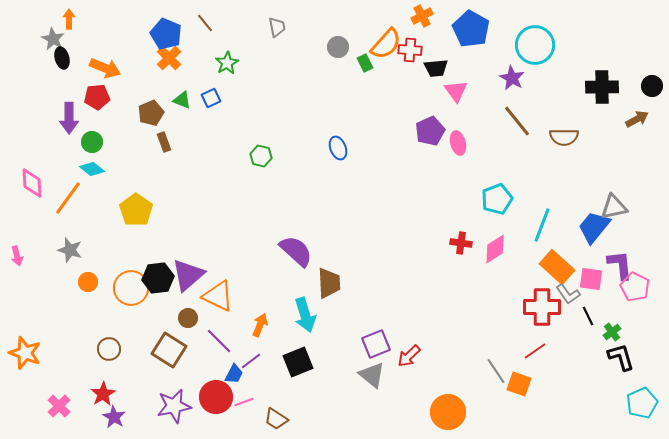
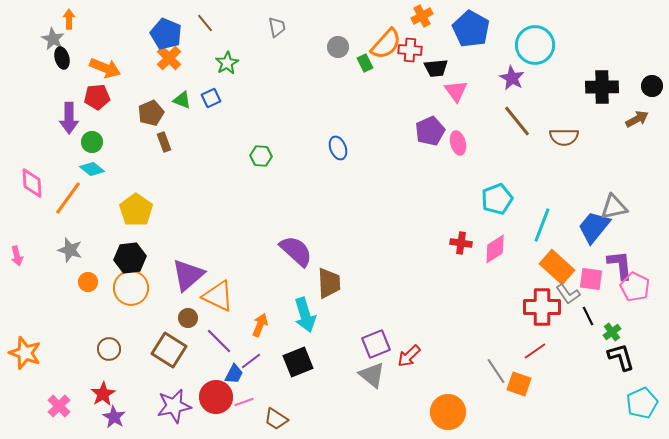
green hexagon at (261, 156): rotated 10 degrees counterclockwise
black hexagon at (158, 278): moved 28 px left, 20 px up
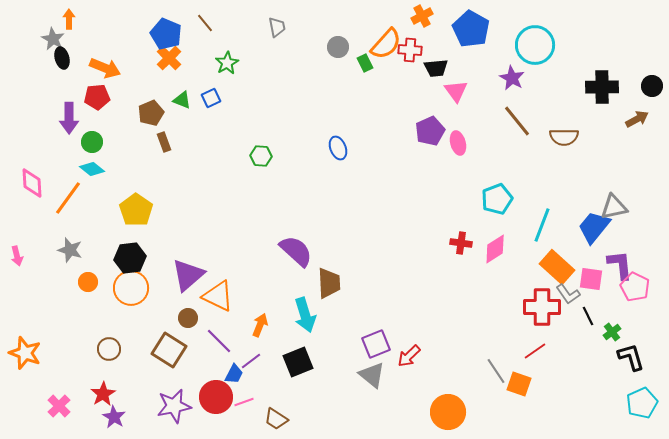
black L-shape at (621, 357): moved 10 px right
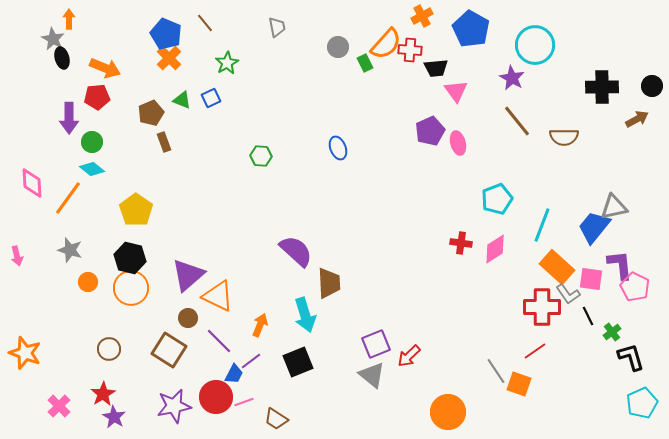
black hexagon at (130, 258): rotated 20 degrees clockwise
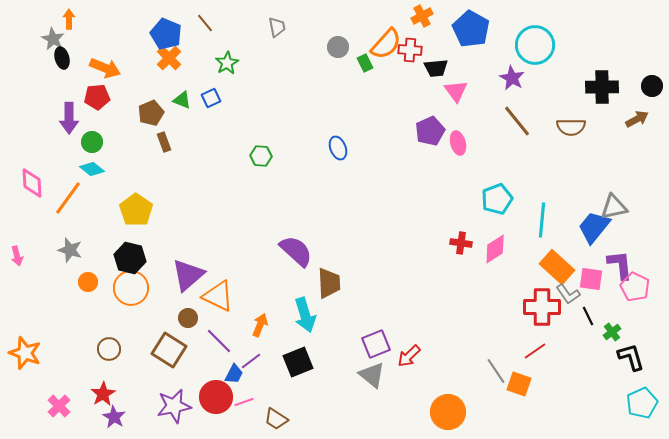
brown semicircle at (564, 137): moved 7 px right, 10 px up
cyan line at (542, 225): moved 5 px up; rotated 16 degrees counterclockwise
